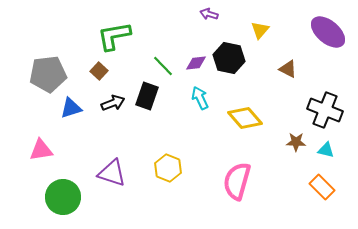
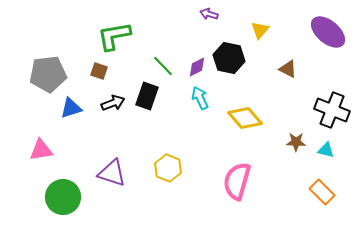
purple diamond: moved 1 px right, 4 px down; rotated 20 degrees counterclockwise
brown square: rotated 24 degrees counterclockwise
black cross: moved 7 px right
orange rectangle: moved 5 px down
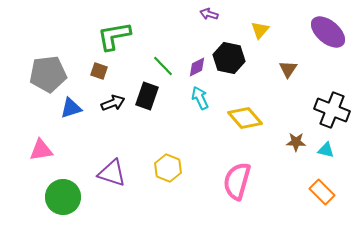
brown triangle: rotated 36 degrees clockwise
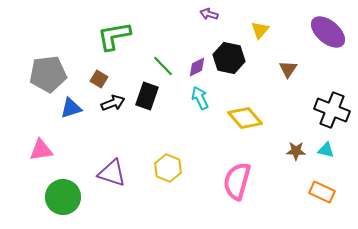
brown square: moved 8 px down; rotated 12 degrees clockwise
brown star: moved 9 px down
orange rectangle: rotated 20 degrees counterclockwise
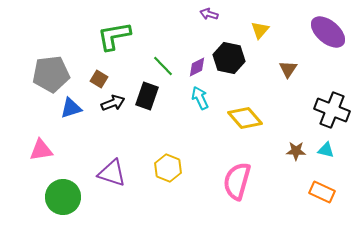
gray pentagon: moved 3 px right
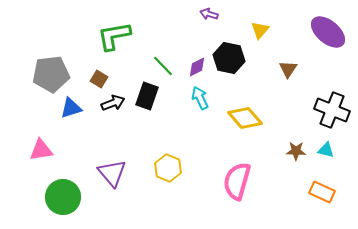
purple triangle: rotated 32 degrees clockwise
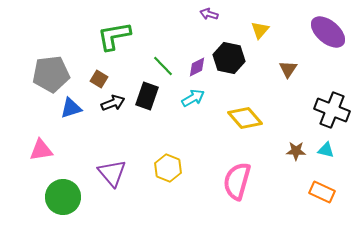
cyan arrow: moved 7 px left; rotated 85 degrees clockwise
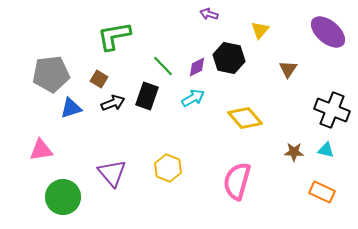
brown star: moved 2 px left, 1 px down
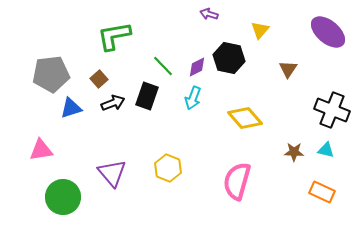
brown square: rotated 18 degrees clockwise
cyan arrow: rotated 140 degrees clockwise
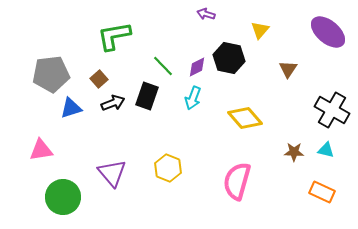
purple arrow: moved 3 px left
black cross: rotated 8 degrees clockwise
